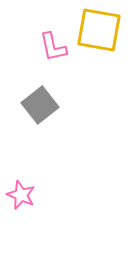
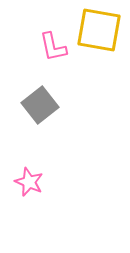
pink star: moved 8 px right, 13 px up
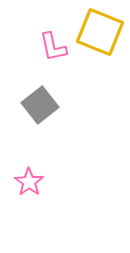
yellow square: moved 1 px right, 2 px down; rotated 12 degrees clockwise
pink star: rotated 12 degrees clockwise
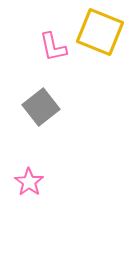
gray square: moved 1 px right, 2 px down
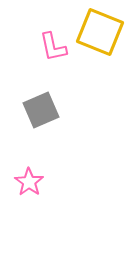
gray square: moved 3 px down; rotated 15 degrees clockwise
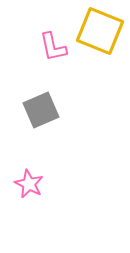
yellow square: moved 1 px up
pink star: moved 2 px down; rotated 8 degrees counterclockwise
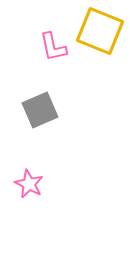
gray square: moved 1 px left
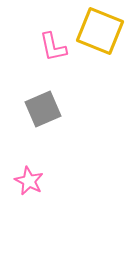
gray square: moved 3 px right, 1 px up
pink star: moved 3 px up
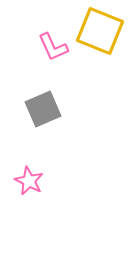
pink L-shape: rotated 12 degrees counterclockwise
